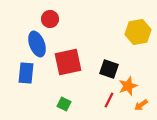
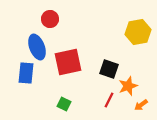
blue ellipse: moved 3 px down
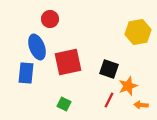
orange arrow: rotated 40 degrees clockwise
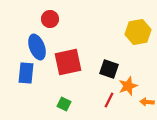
orange arrow: moved 6 px right, 3 px up
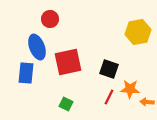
orange star: moved 2 px right, 3 px down; rotated 24 degrees clockwise
red line: moved 3 px up
green square: moved 2 px right
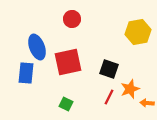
red circle: moved 22 px right
orange star: rotated 24 degrees counterclockwise
orange arrow: moved 1 px down
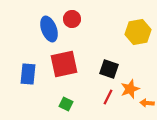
blue ellipse: moved 12 px right, 18 px up
red square: moved 4 px left, 2 px down
blue rectangle: moved 2 px right, 1 px down
red line: moved 1 px left
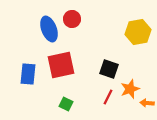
red square: moved 3 px left, 1 px down
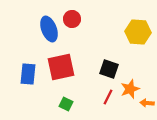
yellow hexagon: rotated 15 degrees clockwise
red square: moved 2 px down
